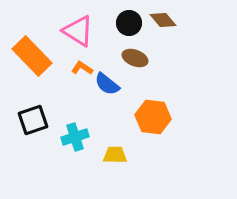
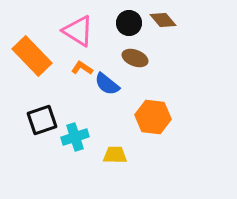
black square: moved 9 px right
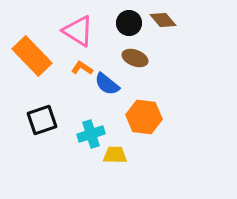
orange hexagon: moved 9 px left
cyan cross: moved 16 px right, 3 px up
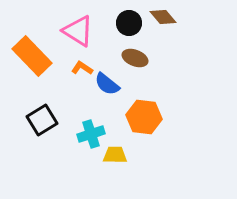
brown diamond: moved 3 px up
black square: rotated 12 degrees counterclockwise
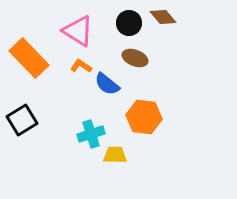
orange rectangle: moved 3 px left, 2 px down
orange L-shape: moved 1 px left, 2 px up
black square: moved 20 px left
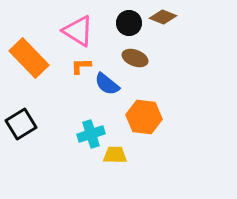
brown diamond: rotated 28 degrees counterclockwise
orange L-shape: rotated 35 degrees counterclockwise
black square: moved 1 px left, 4 px down
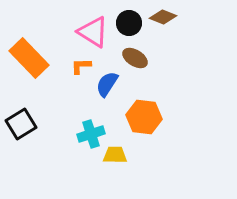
pink triangle: moved 15 px right, 1 px down
brown ellipse: rotated 10 degrees clockwise
blue semicircle: rotated 84 degrees clockwise
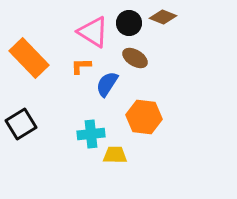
cyan cross: rotated 12 degrees clockwise
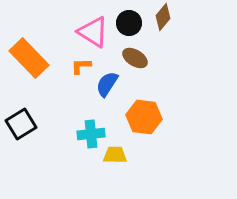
brown diamond: rotated 72 degrees counterclockwise
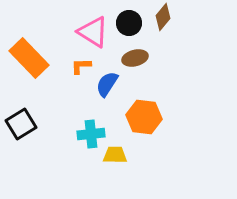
brown ellipse: rotated 45 degrees counterclockwise
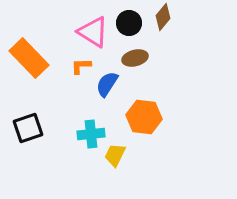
black square: moved 7 px right, 4 px down; rotated 12 degrees clockwise
yellow trapezoid: rotated 65 degrees counterclockwise
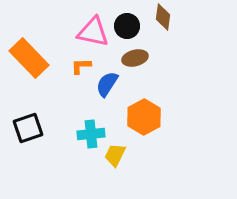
brown diamond: rotated 32 degrees counterclockwise
black circle: moved 2 px left, 3 px down
pink triangle: rotated 20 degrees counterclockwise
orange hexagon: rotated 24 degrees clockwise
